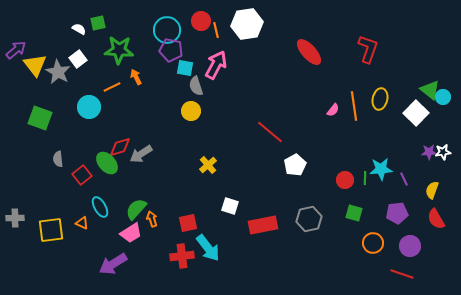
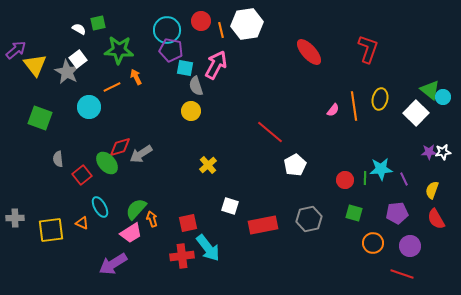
orange line at (216, 30): moved 5 px right
gray star at (58, 72): moved 9 px right
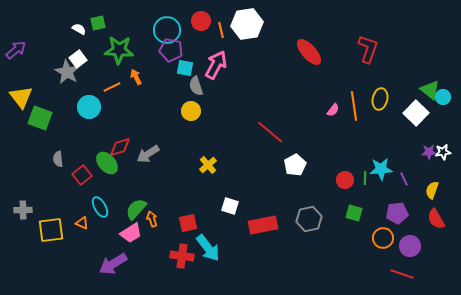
yellow triangle at (35, 65): moved 14 px left, 32 px down
gray arrow at (141, 154): moved 7 px right
gray cross at (15, 218): moved 8 px right, 8 px up
orange circle at (373, 243): moved 10 px right, 5 px up
red cross at (182, 256): rotated 15 degrees clockwise
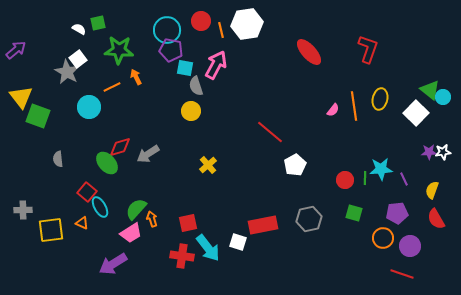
green square at (40, 118): moved 2 px left, 2 px up
red square at (82, 175): moved 5 px right, 17 px down; rotated 12 degrees counterclockwise
white square at (230, 206): moved 8 px right, 36 px down
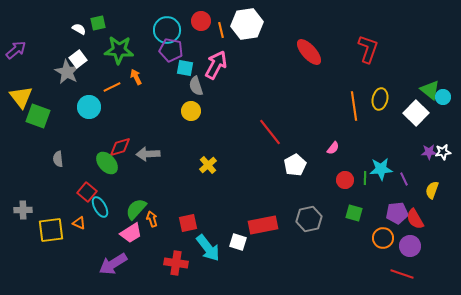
pink semicircle at (333, 110): moved 38 px down
red line at (270, 132): rotated 12 degrees clockwise
gray arrow at (148, 154): rotated 30 degrees clockwise
red semicircle at (436, 219): moved 21 px left
orange triangle at (82, 223): moved 3 px left
red cross at (182, 256): moved 6 px left, 7 px down
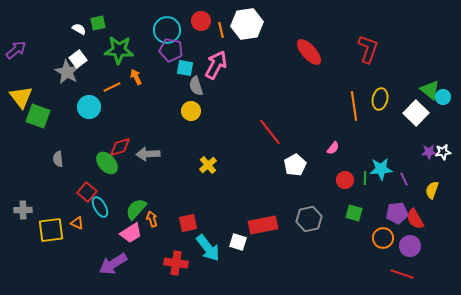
orange triangle at (79, 223): moved 2 px left
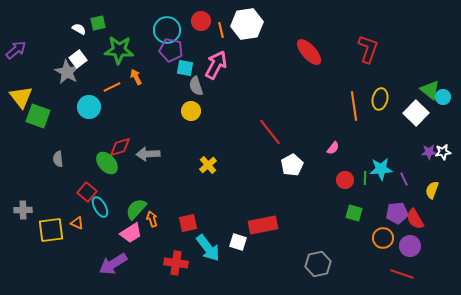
white pentagon at (295, 165): moved 3 px left
gray hexagon at (309, 219): moved 9 px right, 45 px down
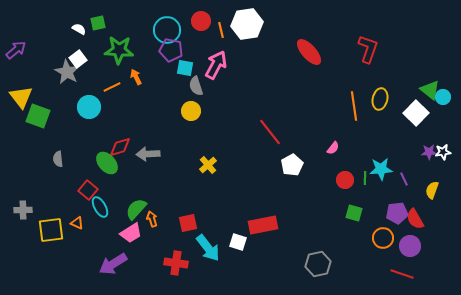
red square at (87, 192): moved 1 px right, 2 px up
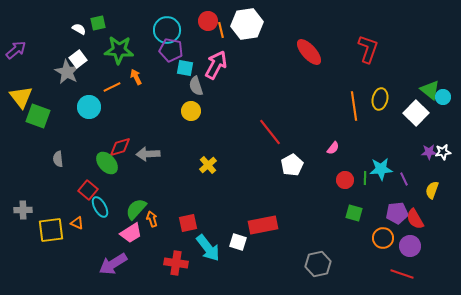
red circle at (201, 21): moved 7 px right
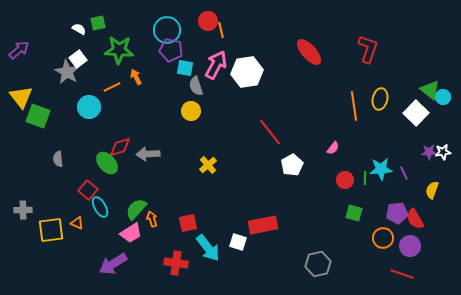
white hexagon at (247, 24): moved 48 px down
purple arrow at (16, 50): moved 3 px right
purple line at (404, 179): moved 6 px up
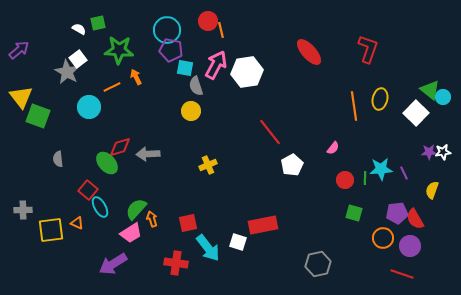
yellow cross at (208, 165): rotated 18 degrees clockwise
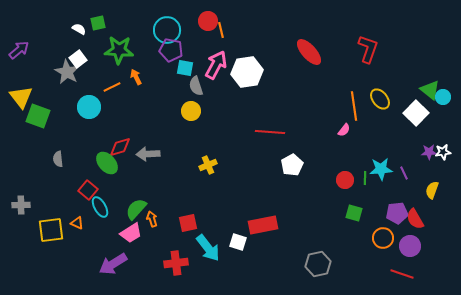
yellow ellipse at (380, 99): rotated 50 degrees counterclockwise
red line at (270, 132): rotated 48 degrees counterclockwise
pink semicircle at (333, 148): moved 11 px right, 18 px up
gray cross at (23, 210): moved 2 px left, 5 px up
red cross at (176, 263): rotated 15 degrees counterclockwise
